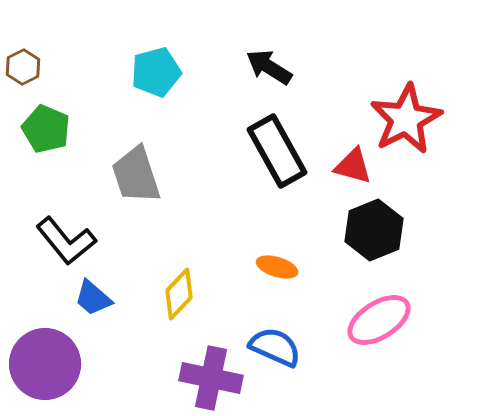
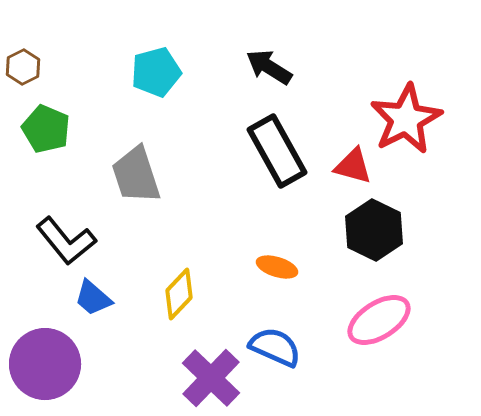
black hexagon: rotated 12 degrees counterclockwise
purple cross: rotated 32 degrees clockwise
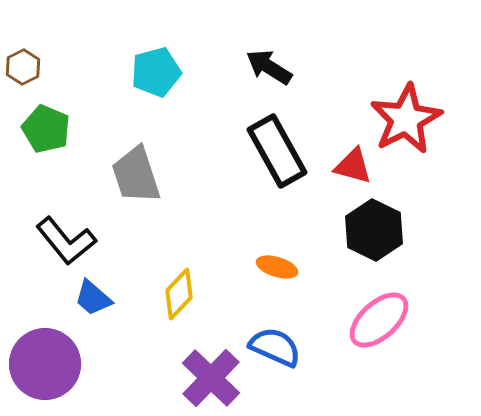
pink ellipse: rotated 10 degrees counterclockwise
